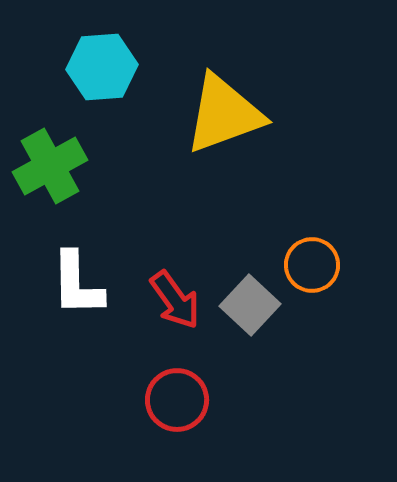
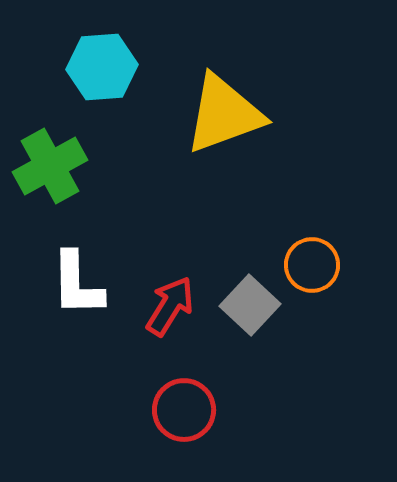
red arrow: moved 5 px left, 6 px down; rotated 112 degrees counterclockwise
red circle: moved 7 px right, 10 px down
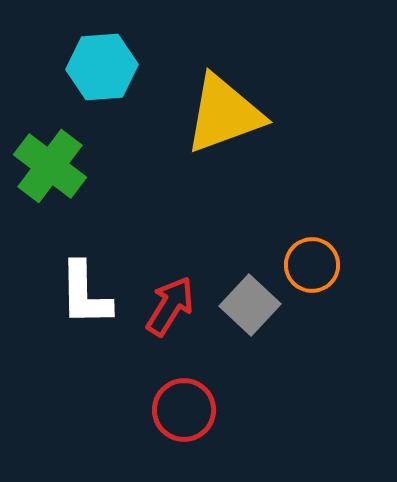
green cross: rotated 24 degrees counterclockwise
white L-shape: moved 8 px right, 10 px down
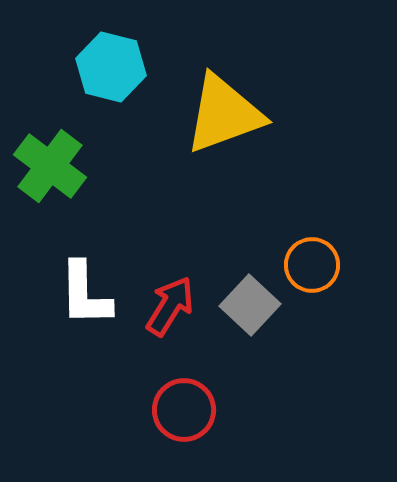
cyan hexagon: moved 9 px right; rotated 18 degrees clockwise
